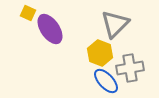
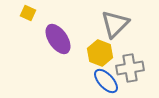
purple ellipse: moved 8 px right, 10 px down
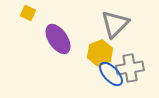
yellow hexagon: rotated 20 degrees clockwise
blue ellipse: moved 5 px right, 7 px up
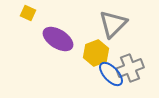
gray triangle: moved 2 px left
purple ellipse: rotated 24 degrees counterclockwise
yellow hexagon: moved 4 px left
gray cross: rotated 12 degrees counterclockwise
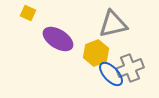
gray triangle: rotated 32 degrees clockwise
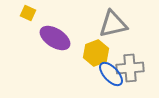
purple ellipse: moved 3 px left, 1 px up
gray cross: rotated 16 degrees clockwise
